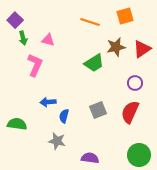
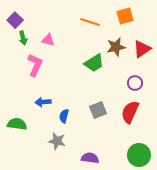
blue arrow: moved 5 px left
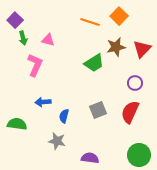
orange square: moved 6 px left; rotated 30 degrees counterclockwise
red triangle: rotated 12 degrees counterclockwise
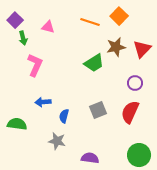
pink triangle: moved 13 px up
